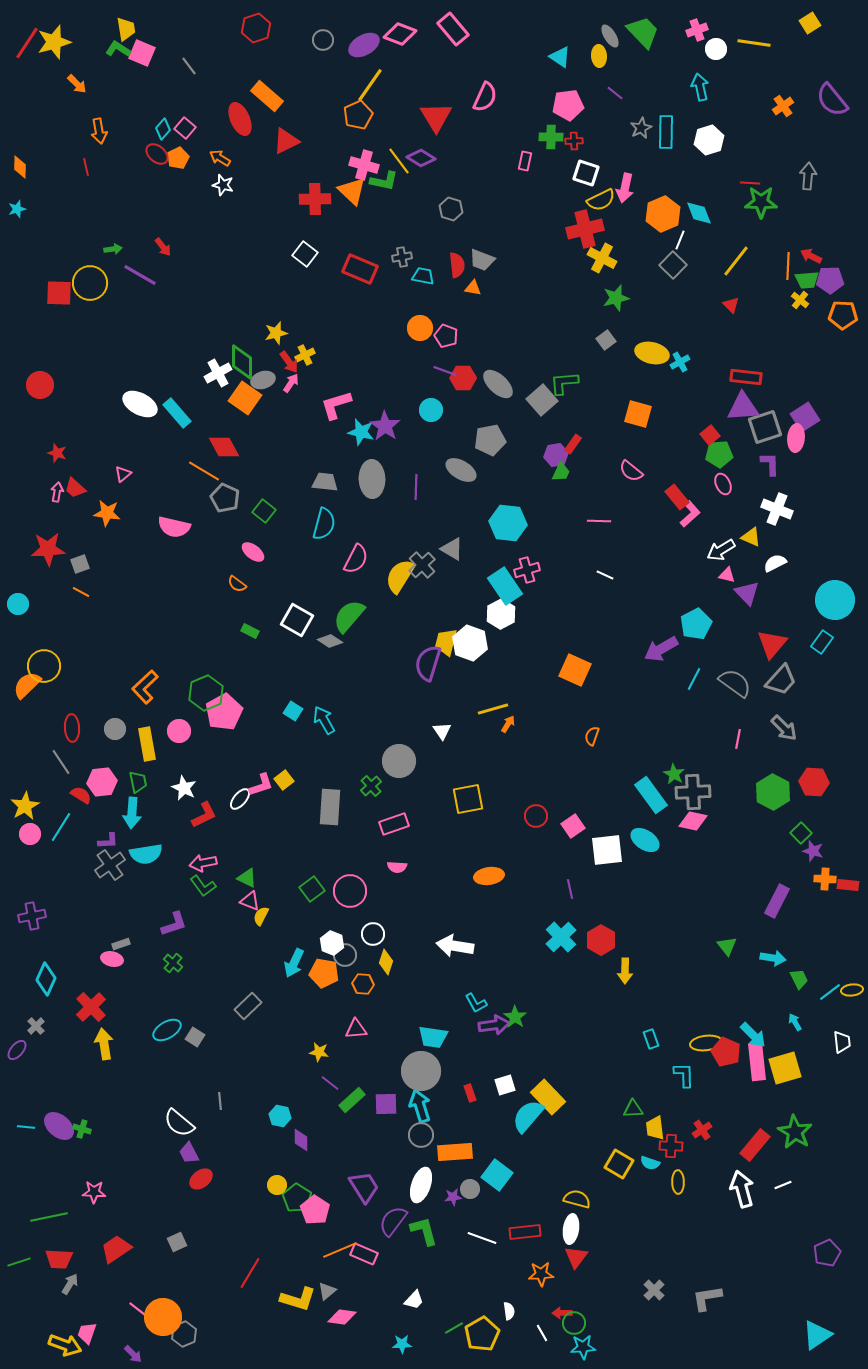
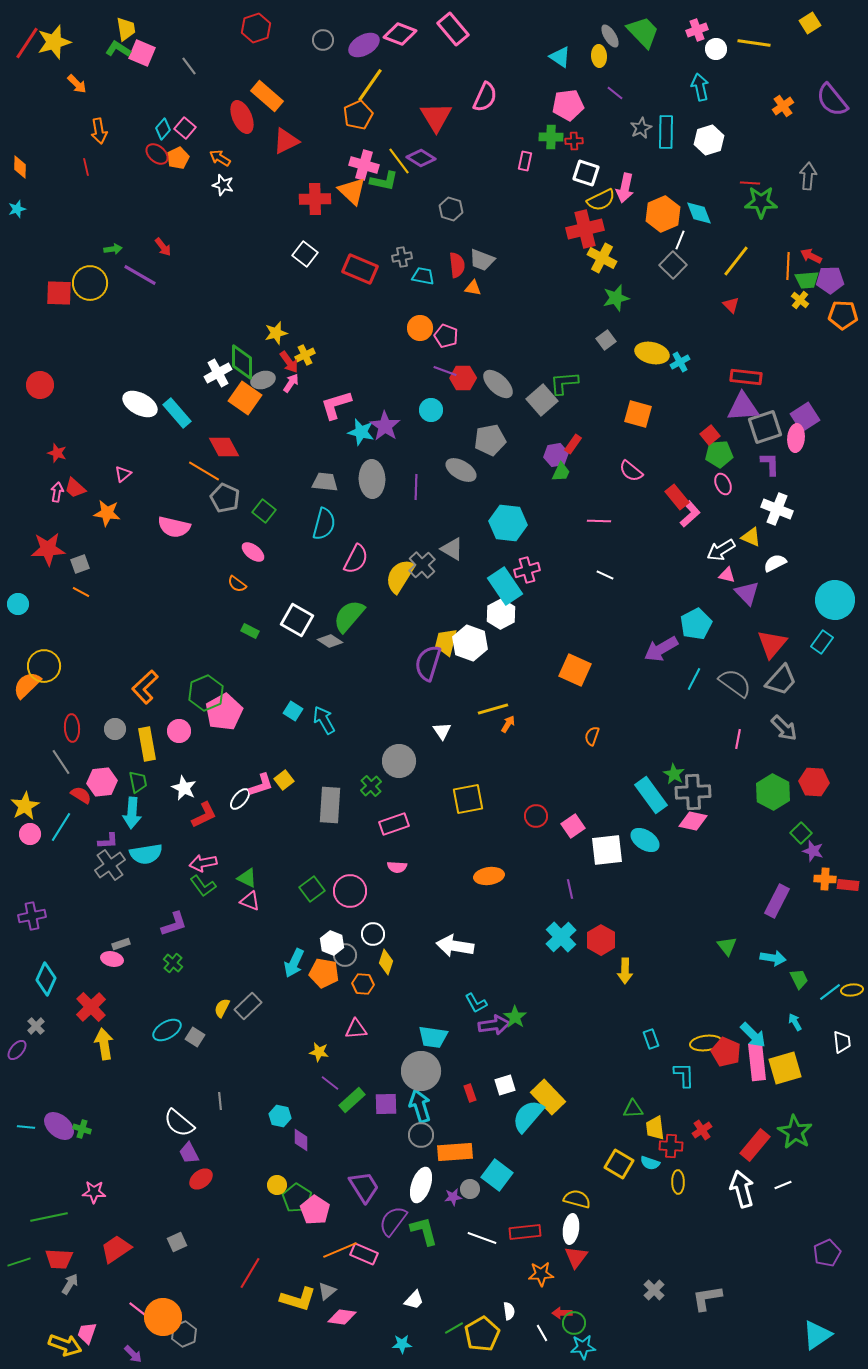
red ellipse at (240, 119): moved 2 px right, 2 px up
gray rectangle at (330, 807): moved 2 px up
yellow semicircle at (261, 916): moved 39 px left, 92 px down
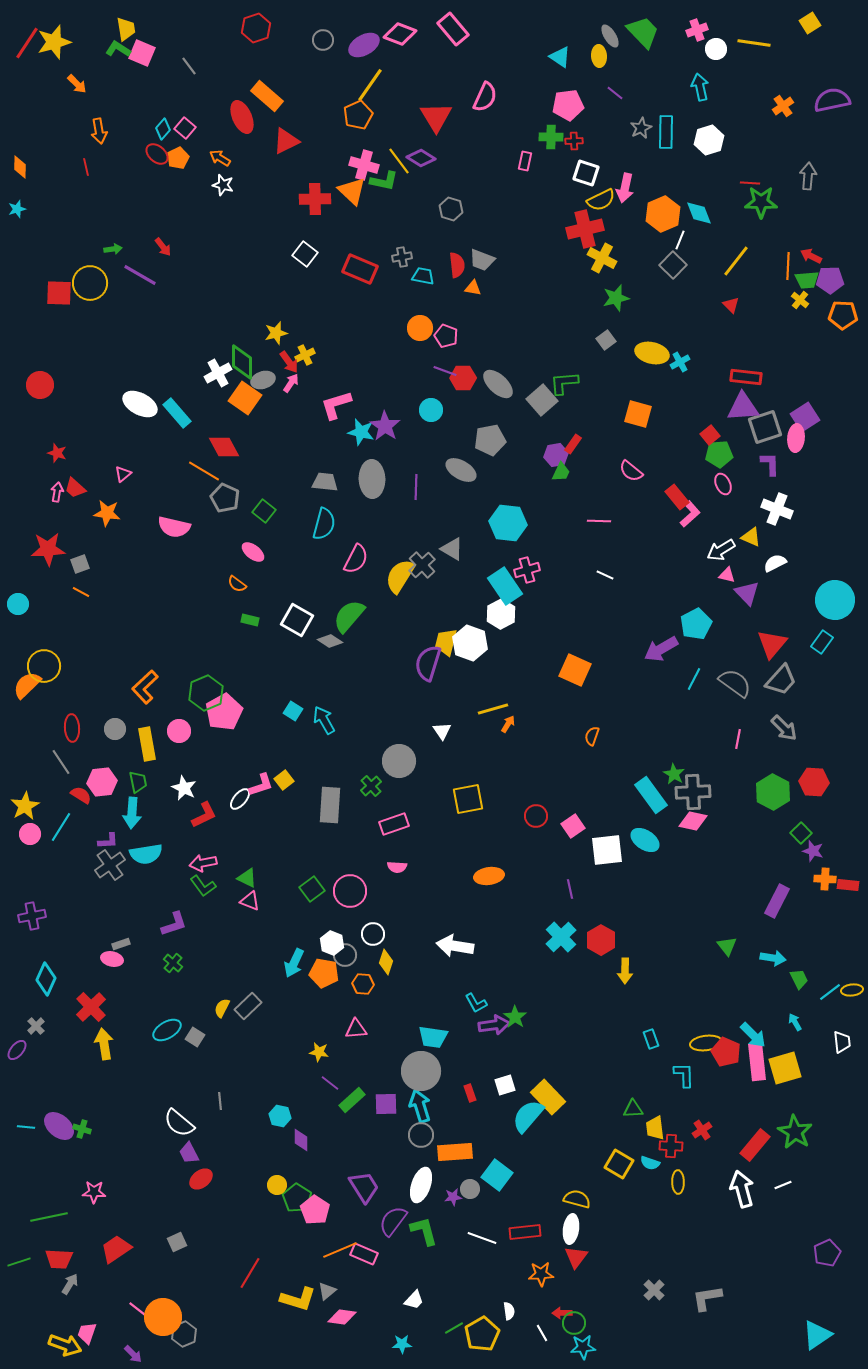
purple semicircle at (832, 100): rotated 117 degrees clockwise
green rectangle at (250, 631): moved 11 px up; rotated 12 degrees counterclockwise
